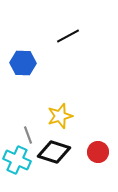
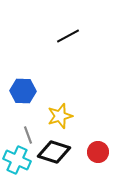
blue hexagon: moved 28 px down
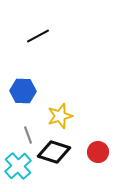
black line: moved 30 px left
cyan cross: moved 1 px right, 6 px down; rotated 24 degrees clockwise
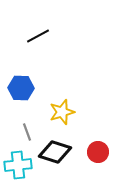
blue hexagon: moved 2 px left, 3 px up
yellow star: moved 2 px right, 4 px up
gray line: moved 1 px left, 3 px up
black diamond: moved 1 px right
cyan cross: moved 1 px up; rotated 36 degrees clockwise
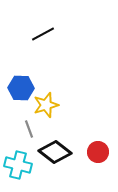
black line: moved 5 px right, 2 px up
yellow star: moved 16 px left, 7 px up
gray line: moved 2 px right, 3 px up
black diamond: rotated 20 degrees clockwise
cyan cross: rotated 20 degrees clockwise
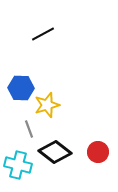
yellow star: moved 1 px right
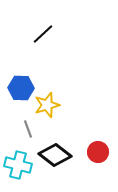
black line: rotated 15 degrees counterclockwise
gray line: moved 1 px left
black diamond: moved 3 px down
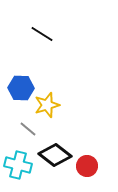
black line: moved 1 px left; rotated 75 degrees clockwise
gray line: rotated 30 degrees counterclockwise
red circle: moved 11 px left, 14 px down
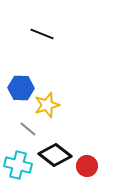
black line: rotated 10 degrees counterclockwise
